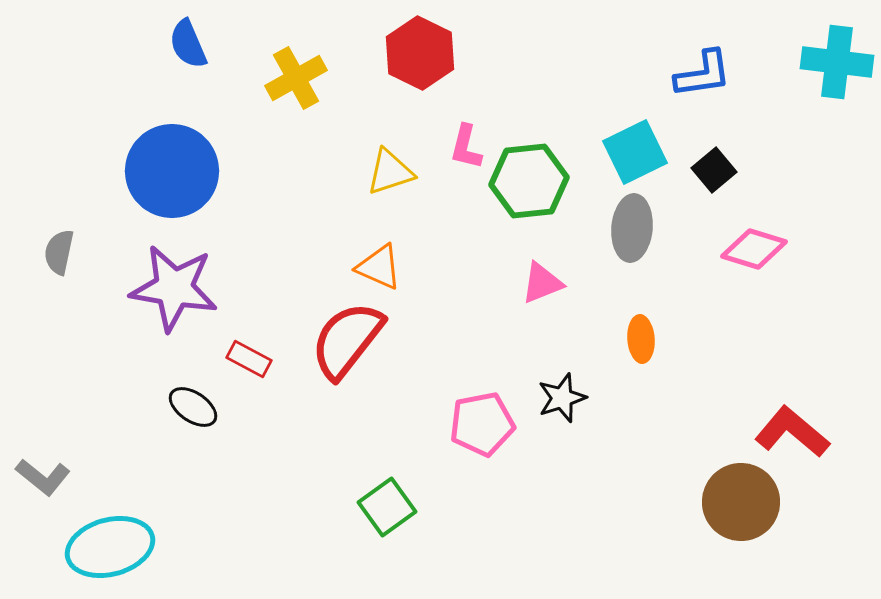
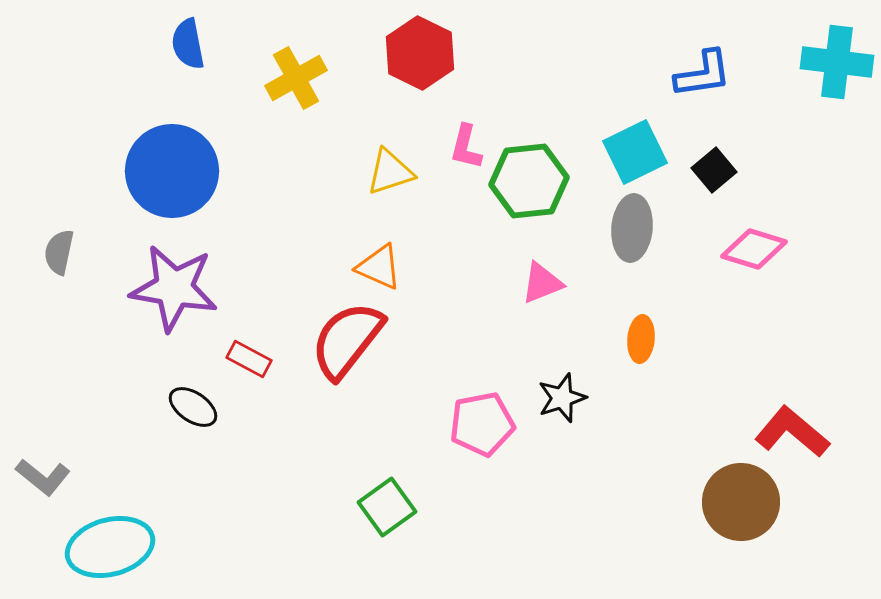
blue semicircle: rotated 12 degrees clockwise
orange ellipse: rotated 9 degrees clockwise
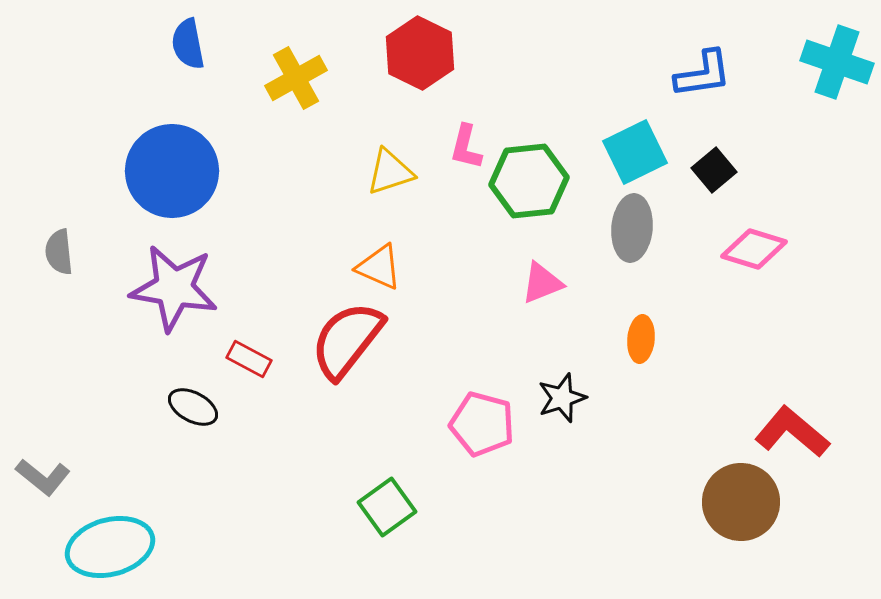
cyan cross: rotated 12 degrees clockwise
gray semicircle: rotated 18 degrees counterclockwise
black ellipse: rotated 6 degrees counterclockwise
pink pentagon: rotated 26 degrees clockwise
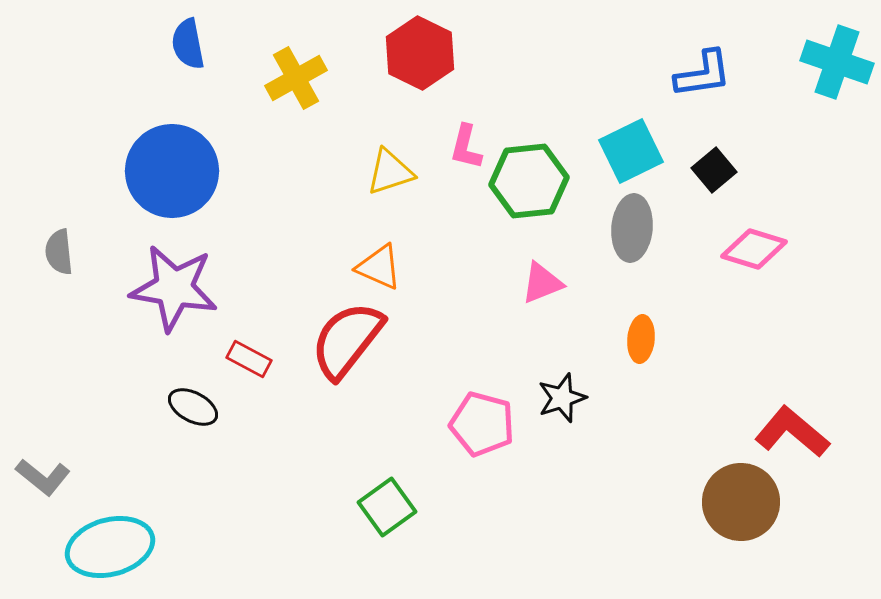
cyan square: moved 4 px left, 1 px up
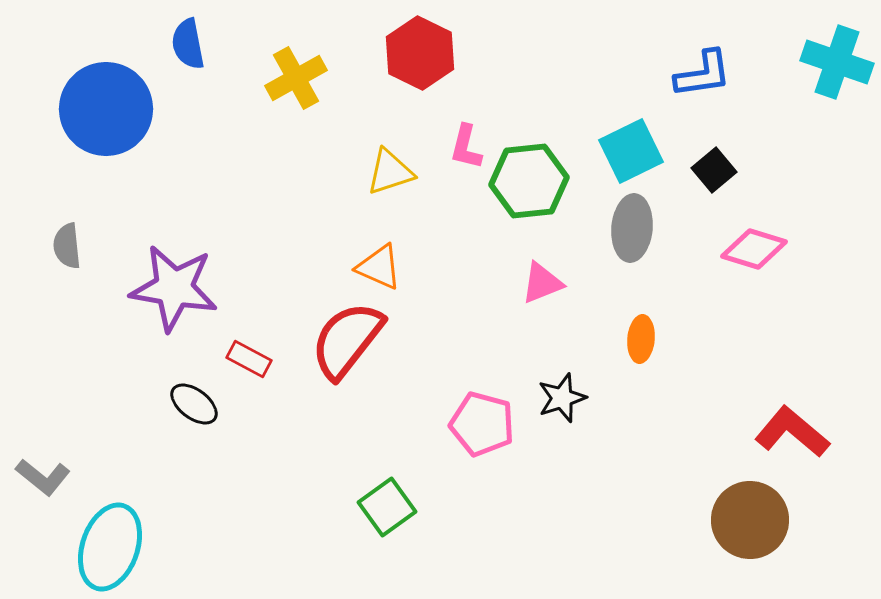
blue circle: moved 66 px left, 62 px up
gray semicircle: moved 8 px right, 6 px up
black ellipse: moved 1 px right, 3 px up; rotated 9 degrees clockwise
brown circle: moved 9 px right, 18 px down
cyan ellipse: rotated 56 degrees counterclockwise
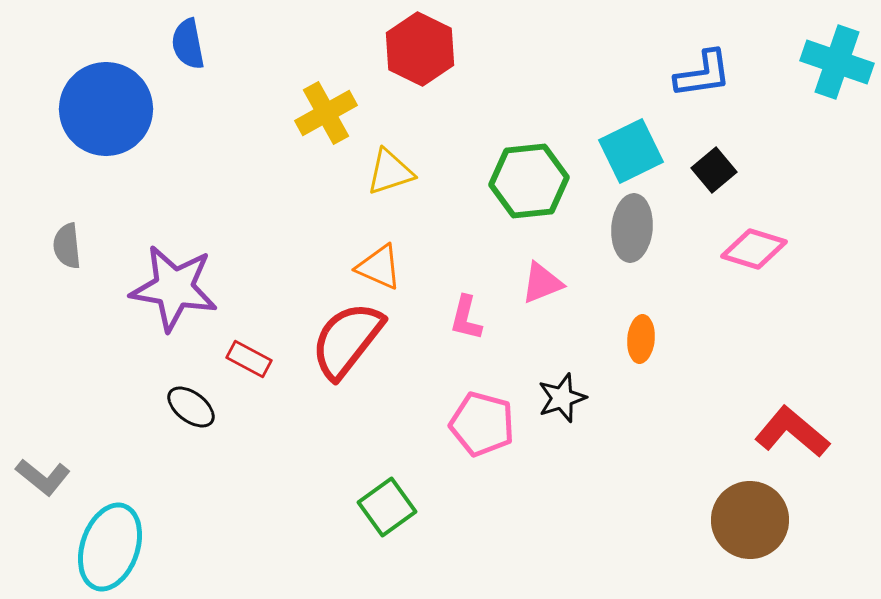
red hexagon: moved 4 px up
yellow cross: moved 30 px right, 35 px down
pink L-shape: moved 171 px down
black ellipse: moved 3 px left, 3 px down
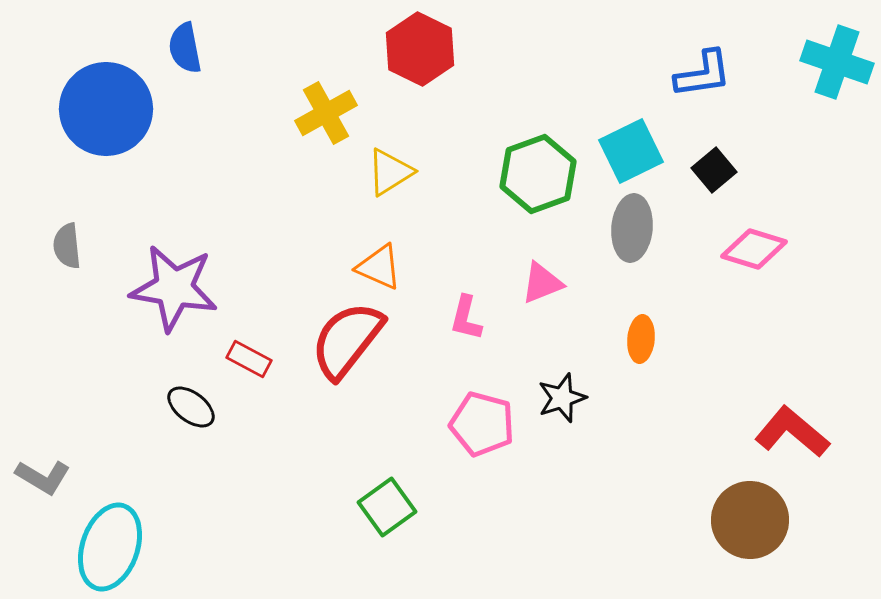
blue semicircle: moved 3 px left, 4 px down
yellow triangle: rotated 14 degrees counterclockwise
green hexagon: moved 9 px right, 7 px up; rotated 14 degrees counterclockwise
gray L-shape: rotated 8 degrees counterclockwise
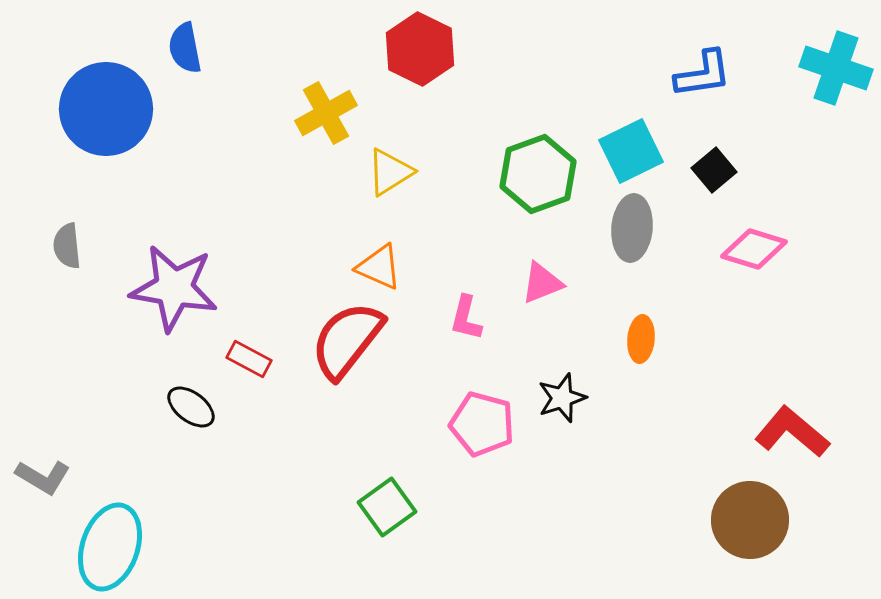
cyan cross: moved 1 px left, 6 px down
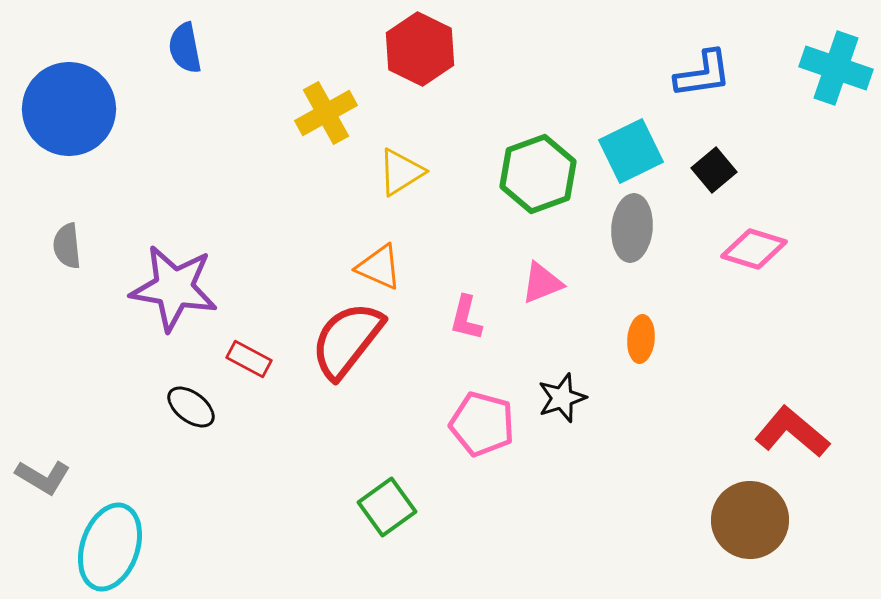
blue circle: moved 37 px left
yellow triangle: moved 11 px right
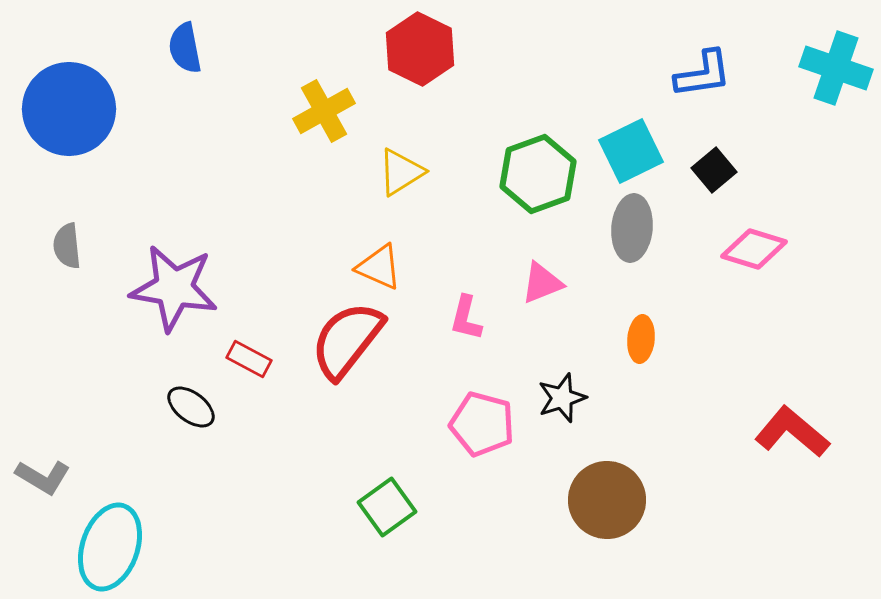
yellow cross: moved 2 px left, 2 px up
brown circle: moved 143 px left, 20 px up
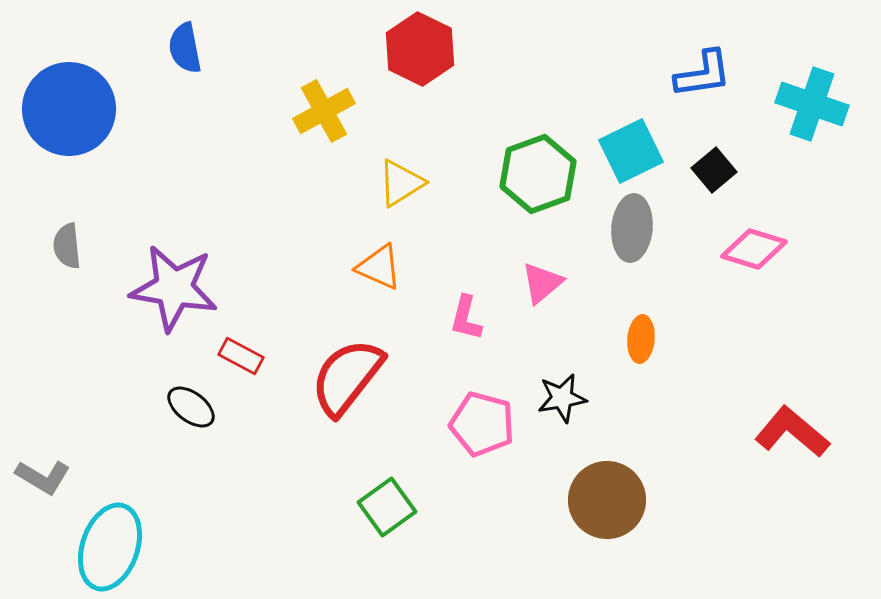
cyan cross: moved 24 px left, 36 px down
yellow triangle: moved 11 px down
pink triangle: rotated 18 degrees counterclockwise
red semicircle: moved 37 px down
red rectangle: moved 8 px left, 3 px up
black star: rotated 9 degrees clockwise
